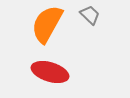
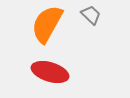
gray trapezoid: moved 1 px right
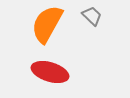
gray trapezoid: moved 1 px right, 1 px down
